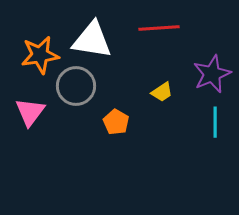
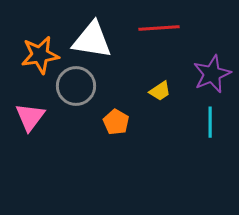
yellow trapezoid: moved 2 px left, 1 px up
pink triangle: moved 5 px down
cyan line: moved 5 px left
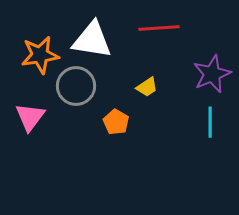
yellow trapezoid: moved 13 px left, 4 px up
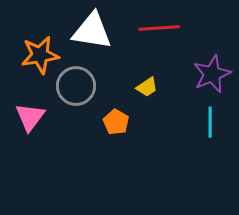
white triangle: moved 9 px up
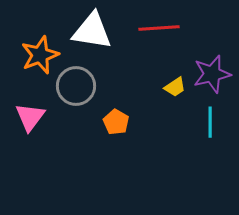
orange star: rotated 12 degrees counterclockwise
purple star: rotated 9 degrees clockwise
yellow trapezoid: moved 28 px right
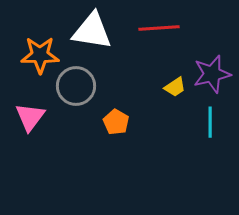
orange star: rotated 21 degrees clockwise
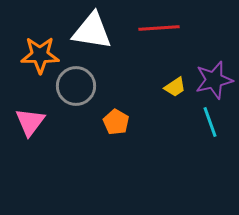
purple star: moved 2 px right, 6 px down
pink triangle: moved 5 px down
cyan line: rotated 20 degrees counterclockwise
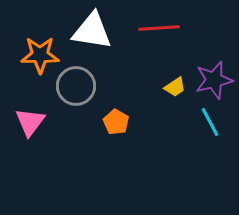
cyan line: rotated 8 degrees counterclockwise
